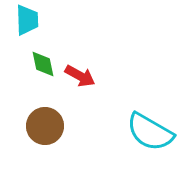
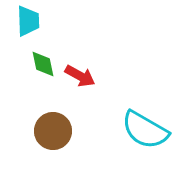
cyan trapezoid: moved 1 px right, 1 px down
brown circle: moved 8 px right, 5 px down
cyan semicircle: moved 5 px left, 2 px up
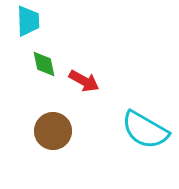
green diamond: moved 1 px right
red arrow: moved 4 px right, 5 px down
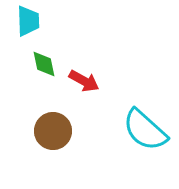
cyan semicircle: rotated 12 degrees clockwise
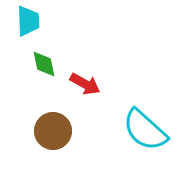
red arrow: moved 1 px right, 3 px down
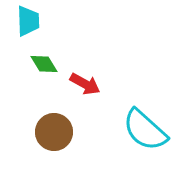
green diamond: rotated 20 degrees counterclockwise
brown circle: moved 1 px right, 1 px down
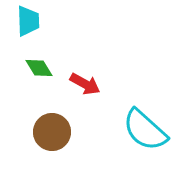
green diamond: moved 5 px left, 4 px down
brown circle: moved 2 px left
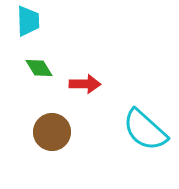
red arrow: rotated 28 degrees counterclockwise
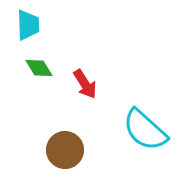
cyan trapezoid: moved 4 px down
red arrow: rotated 56 degrees clockwise
brown circle: moved 13 px right, 18 px down
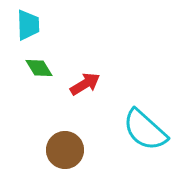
red arrow: rotated 88 degrees counterclockwise
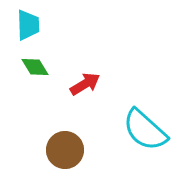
green diamond: moved 4 px left, 1 px up
